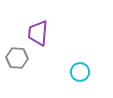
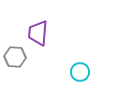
gray hexagon: moved 2 px left, 1 px up
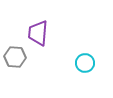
cyan circle: moved 5 px right, 9 px up
